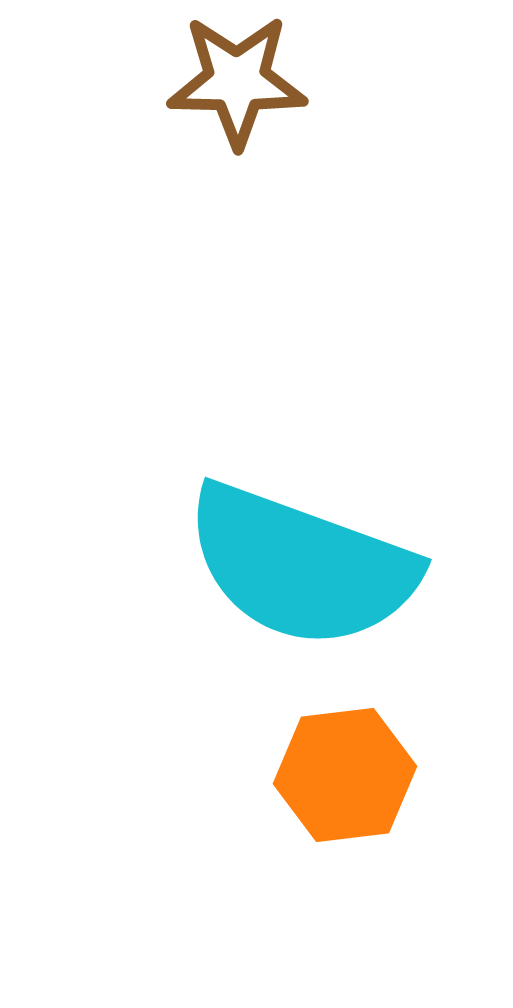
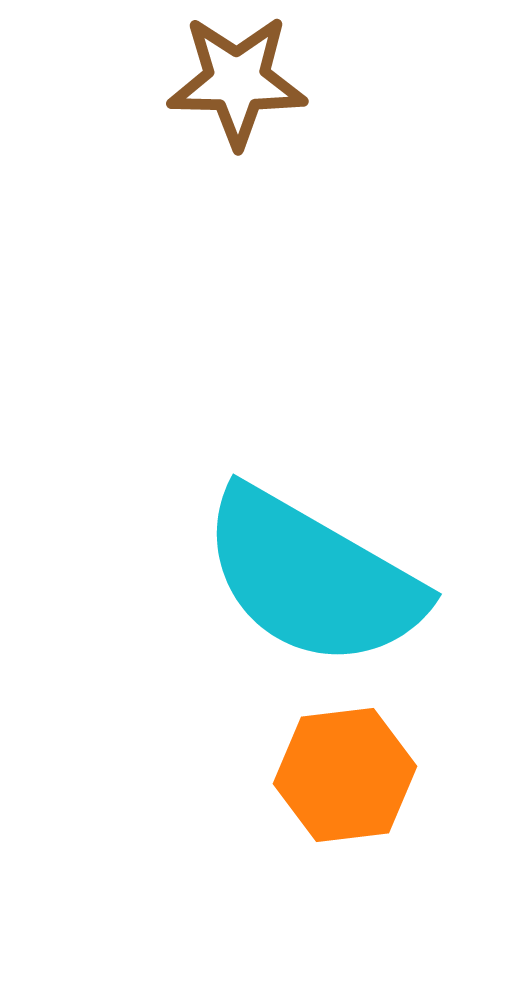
cyan semicircle: moved 11 px right, 12 px down; rotated 10 degrees clockwise
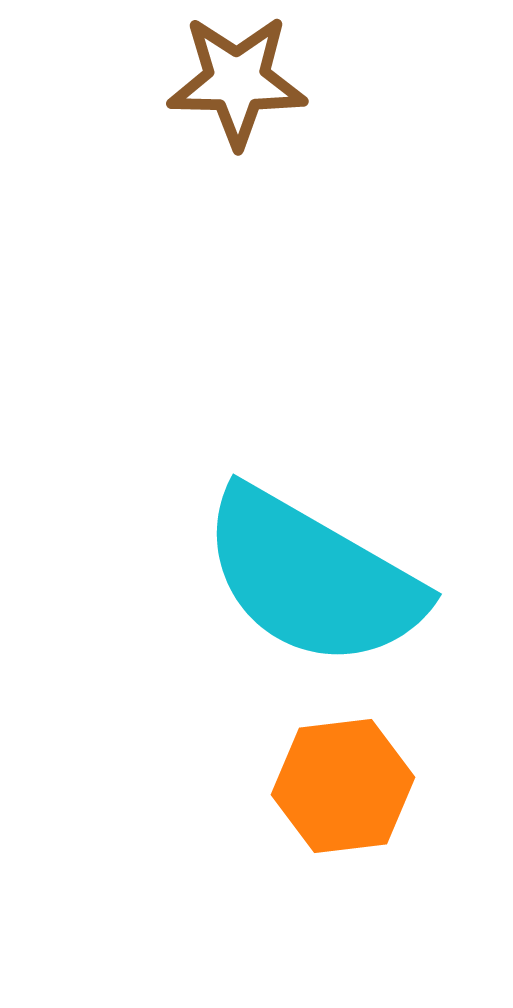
orange hexagon: moved 2 px left, 11 px down
